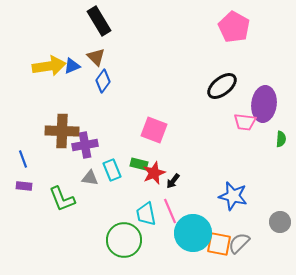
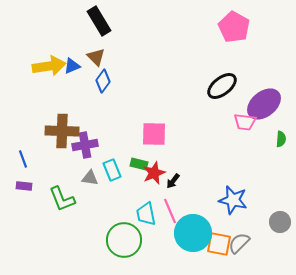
purple ellipse: rotated 44 degrees clockwise
pink square: moved 4 px down; rotated 20 degrees counterclockwise
blue star: moved 4 px down
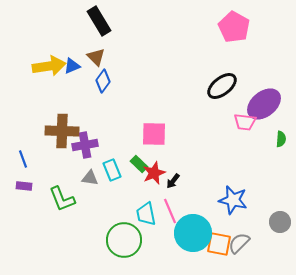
green rectangle: rotated 30 degrees clockwise
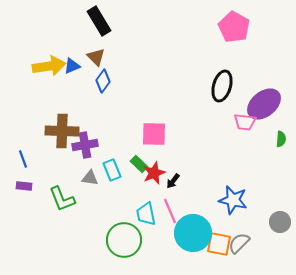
black ellipse: rotated 36 degrees counterclockwise
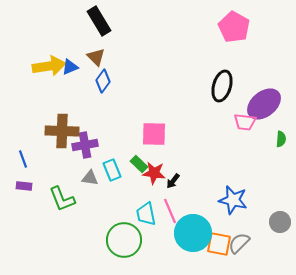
blue triangle: moved 2 px left, 1 px down
red star: rotated 30 degrees clockwise
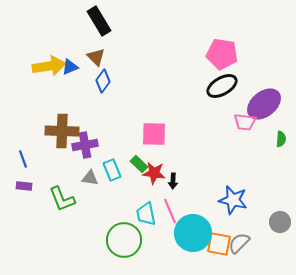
pink pentagon: moved 12 px left, 27 px down; rotated 20 degrees counterclockwise
black ellipse: rotated 44 degrees clockwise
black arrow: rotated 35 degrees counterclockwise
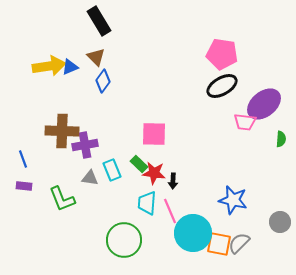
cyan trapezoid: moved 1 px right, 11 px up; rotated 15 degrees clockwise
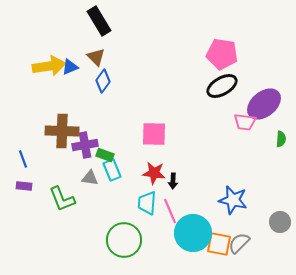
green rectangle: moved 34 px left, 9 px up; rotated 24 degrees counterclockwise
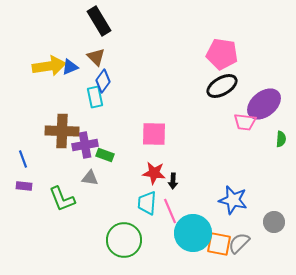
cyan rectangle: moved 17 px left, 73 px up; rotated 10 degrees clockwise
gray circle: moved 6 px left
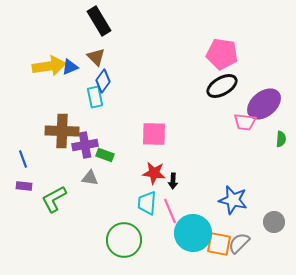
green L-shape: moved 8 px left; rotated 84 degrees clockwise
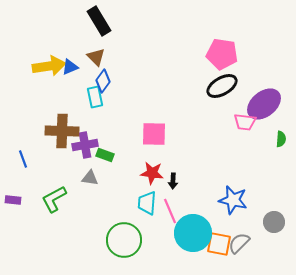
red star: moved 2 px left
purple rectangle: moved 11 px left, 14 px down
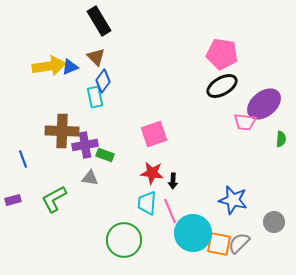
pink square: rotated 20 degrees counterclockwise
purple rectangle: rotated 21 degrees counterclockwise
